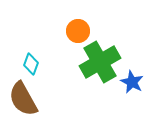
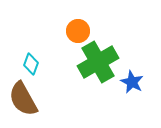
green cross: moved 2 px left
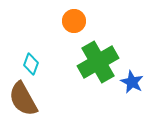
orange circle: moved 4 px left, 10 px up
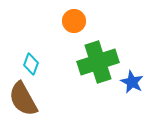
green cross: rotated 12 degrees clockwise
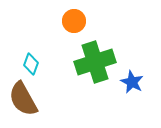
green cross: moved 3 px left
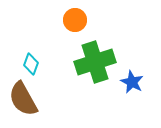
orange circle: moved 1 px right, 1 px up
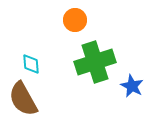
cyan diamond: rotated 25 degrees counterclockwise
blue star: moved 4 px down
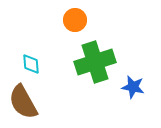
blue star: moved 1 px right, 1 px down; rotated 15 degrees counterclockwise
brown semicircle: moved 3 px down
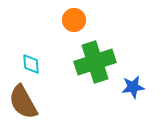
orange circle: moved 1 px left
blue star: rotated 20 degrees counterclockwise
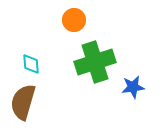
brown semicircle: rotated 45 degrees clockwise
